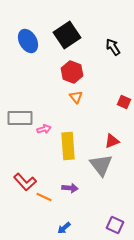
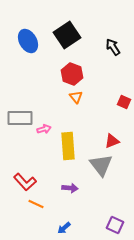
red hexagon: moved 2 px down
orange line: moved 8 px left, 7 px down
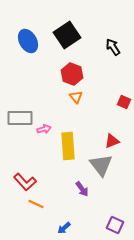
purple arrow: moved 12 px right, 1 px down; rotated 49 degrees clockwise
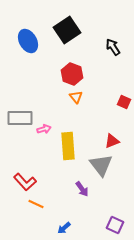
black square: moved 5 px up
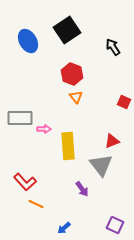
pink arrow: rotated 16 degrees clockwise
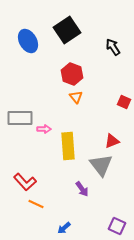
purple square: moved 2 px right, 1 px down
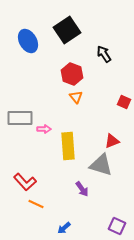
black arrow: moved 9 px left, 7 px down
gray triangle: rotated 35 degrees counterclockwise
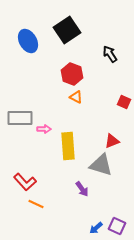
black arrow: moved 6 px right
orange triangle: rotated 24 degrees counterclockwise
blue arrow: moved 32 px right
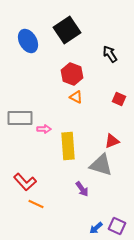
red square: moved 5 px left, 3 px up
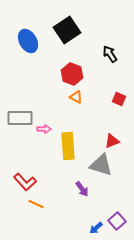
purple square: moved 5 px up; rotated 24 degrees clockwise
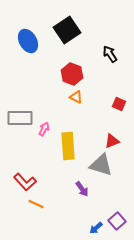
red square: moved 5 px down
pink arrow: rotated 64 degrees counterclockwise
